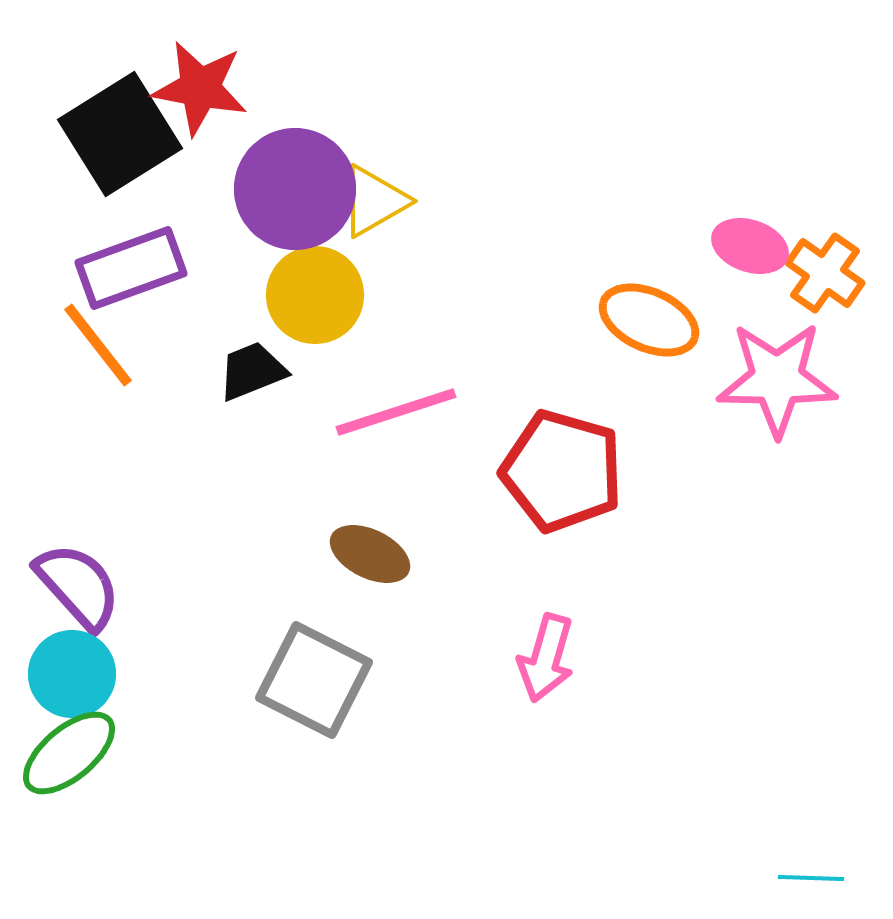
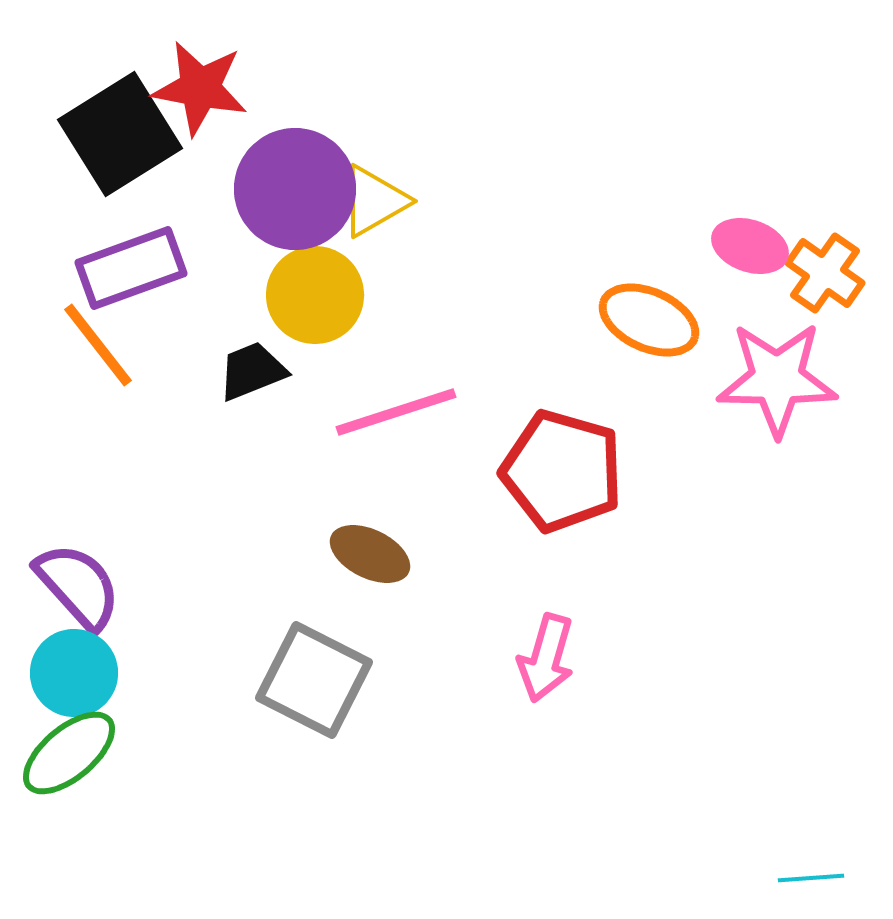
cyan circle: moved 2 px right, 1 px up
cyan line: rotated 6 degrees counterclockwise
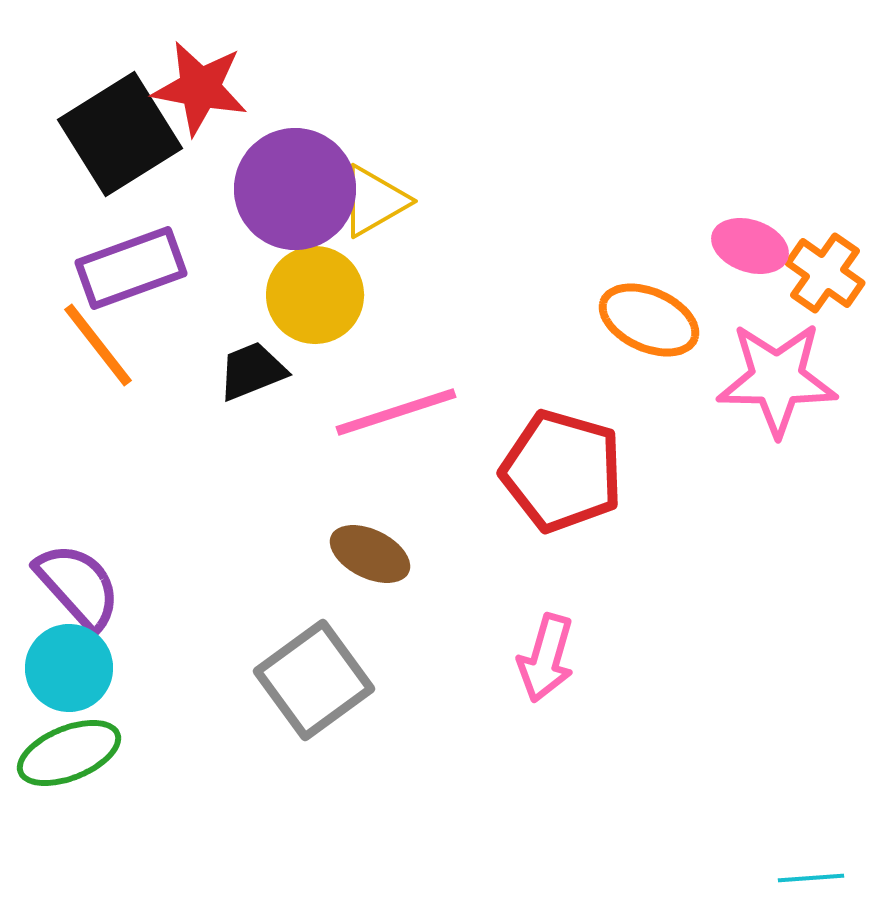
cyan circle: moved 5 px left, 5 px up
gray square: rotated 27 degrees clockwise
green ellipse: rotated 18 degrees clockwise
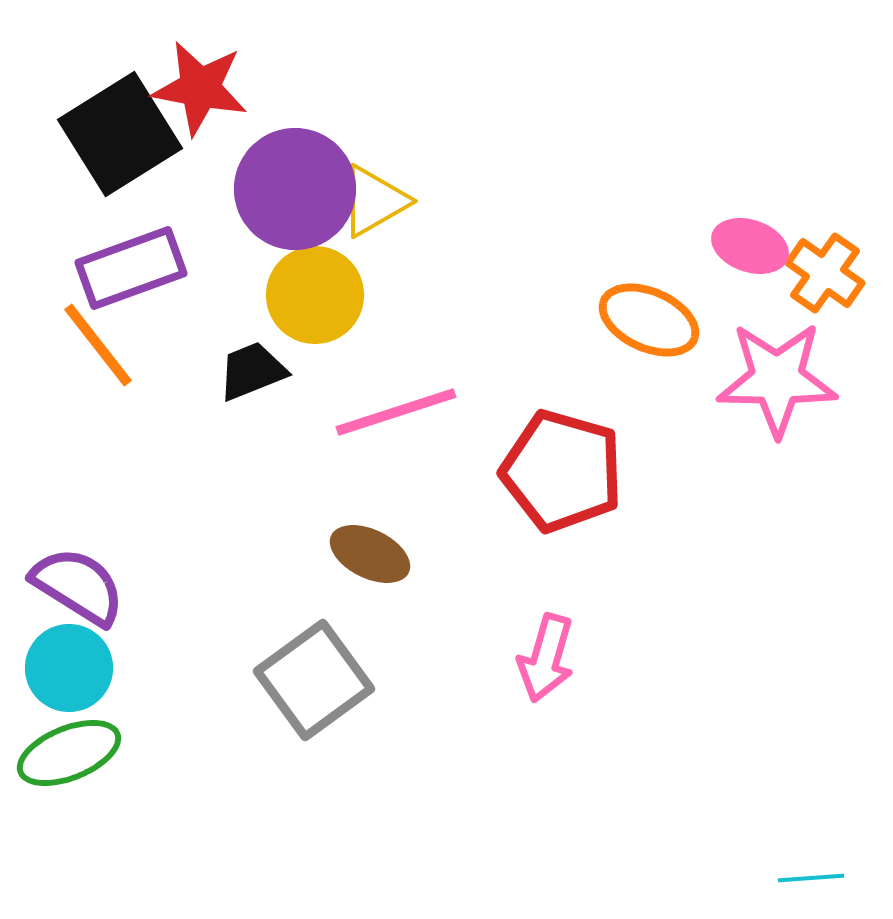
purple semicircle: rotated 16 degrees counterclockwise
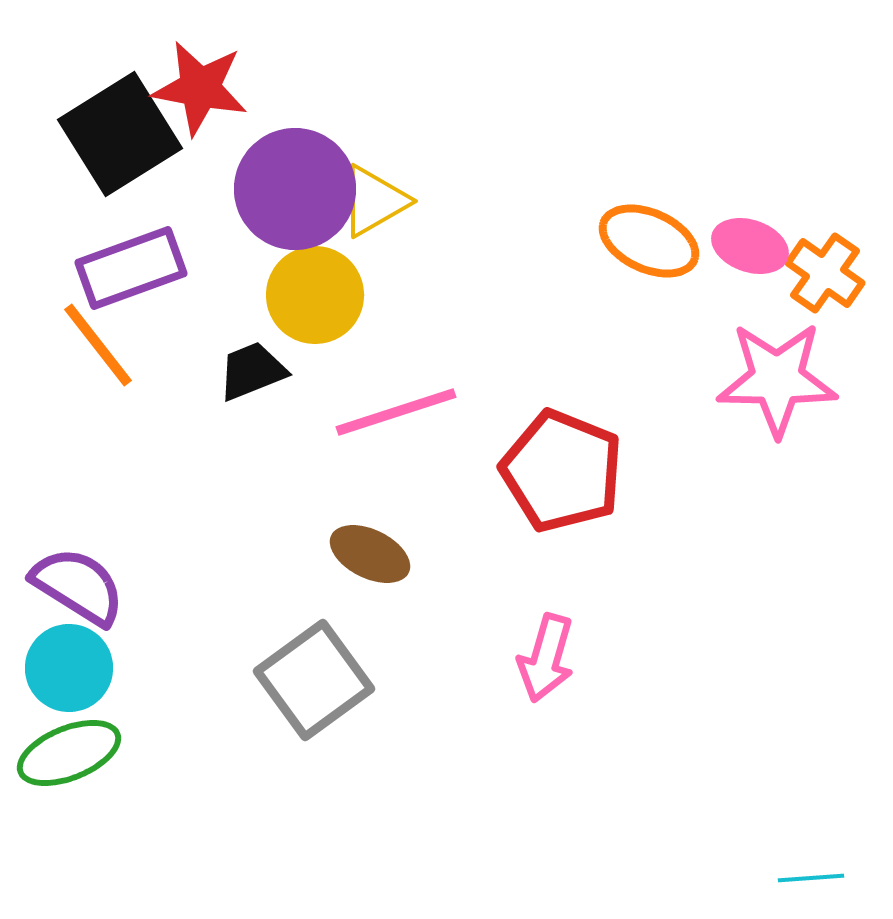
orange ellipse: moved 79 px up
red pentagon: rotated 6 degrees clockwise
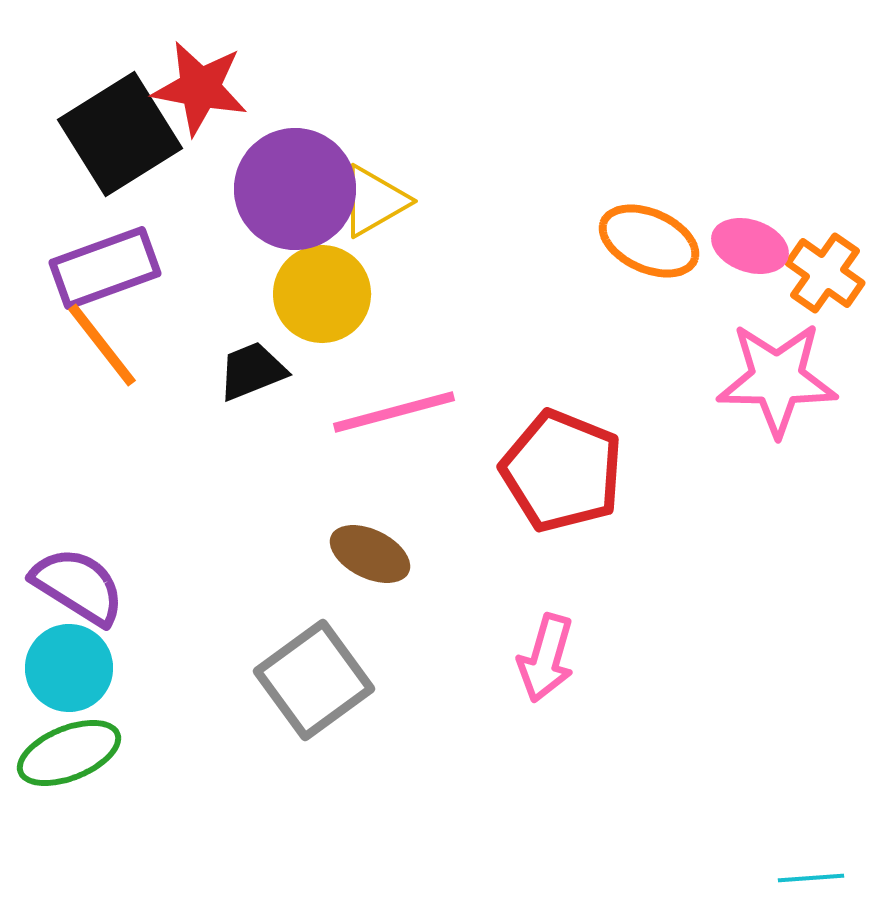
purple rectangle: moved 26 px left
yellow circle: moved 7 px right, 1 px up
orange line: moved 4 px right
pink line: moved 2 px left; rotated 3 degrees clockwise
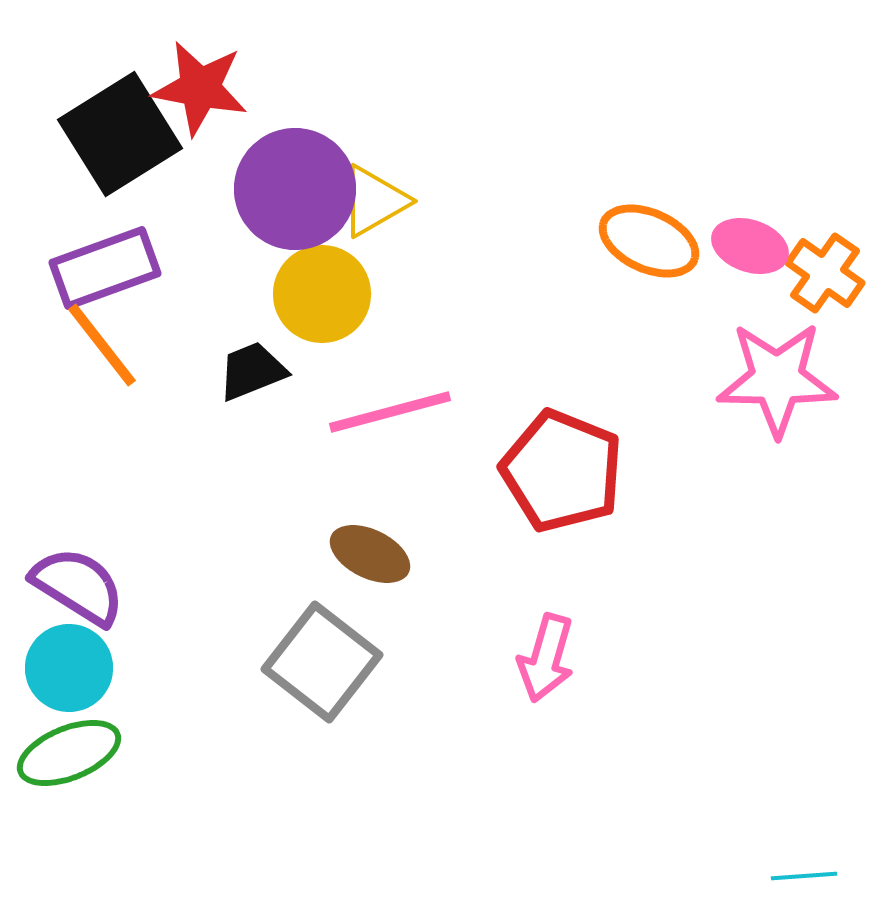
pink line: moved 4 px left
gray square: moved 8 px right, 18 px up; rotated 16 degrees counterclockwise
cyan line: moved 7 px left, 2 px up
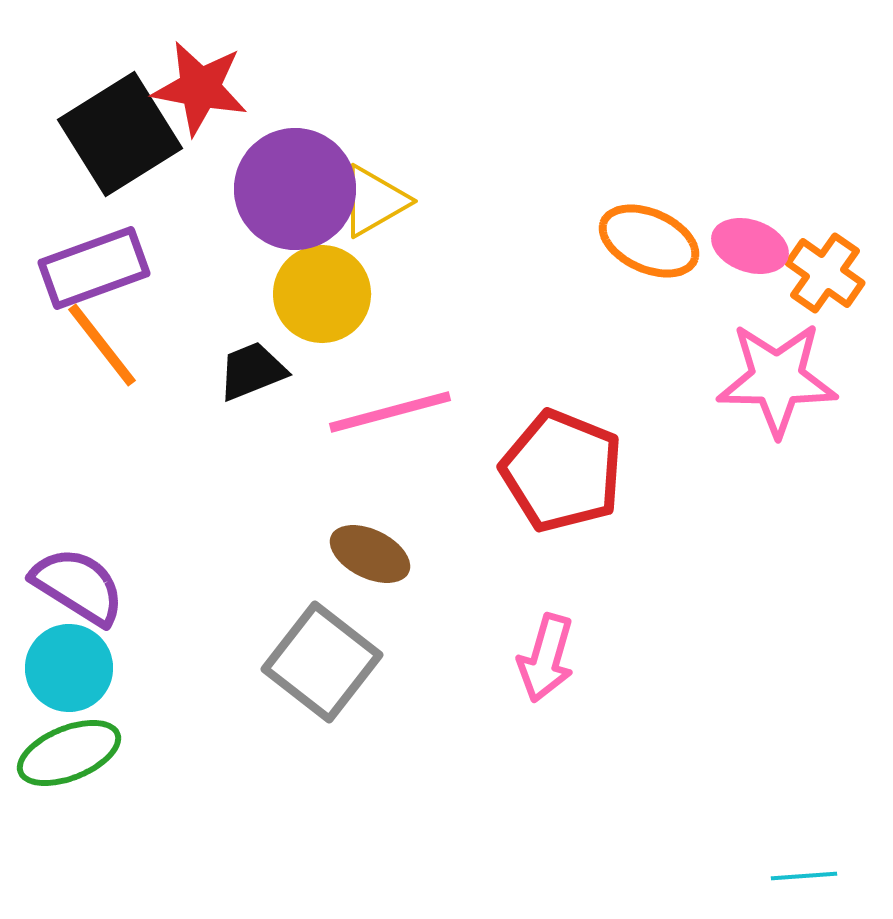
purple rectangle: moved 11 px left
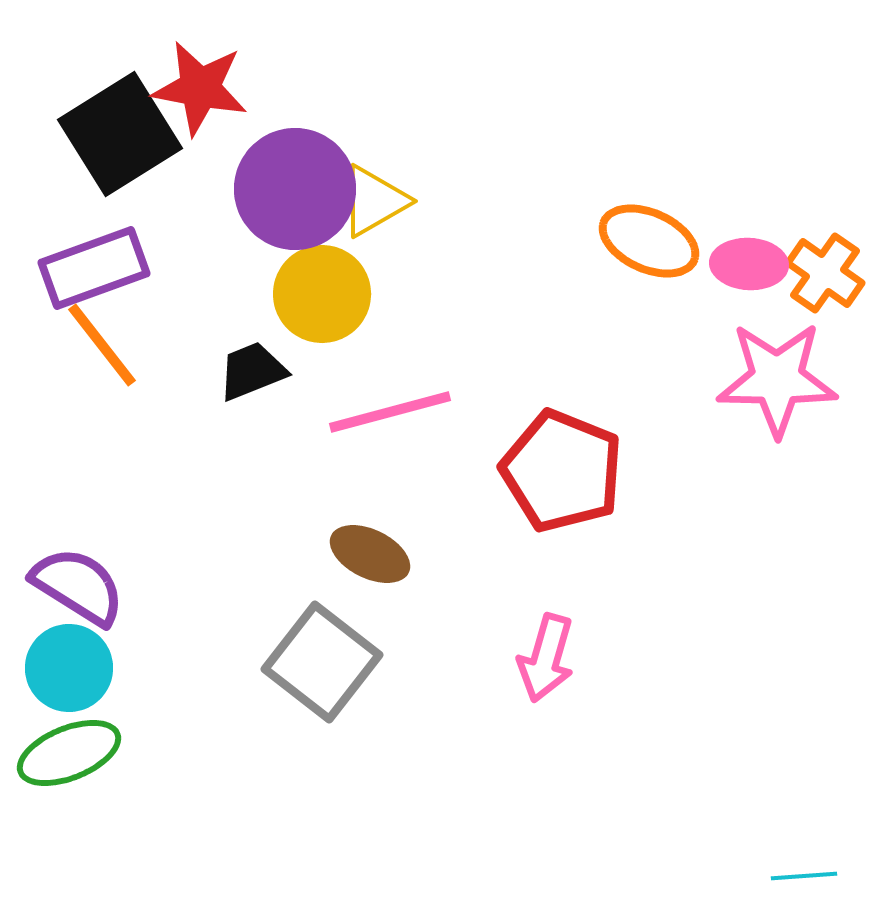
pink ellipse: moved 1 px left, 18 px down; rotated 16 degrees counterclockwise
